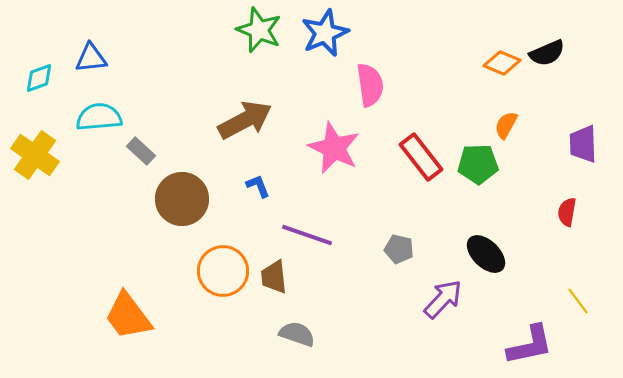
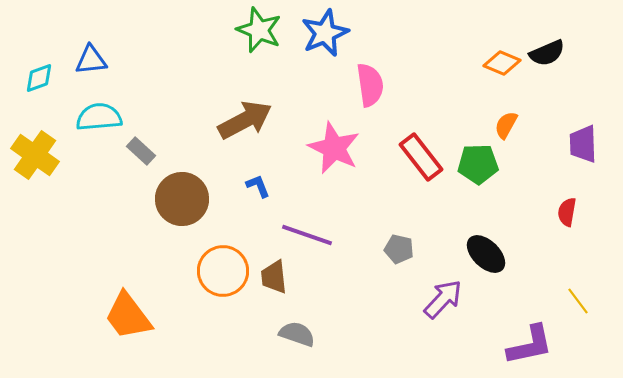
blue triangle: moved 2 px down
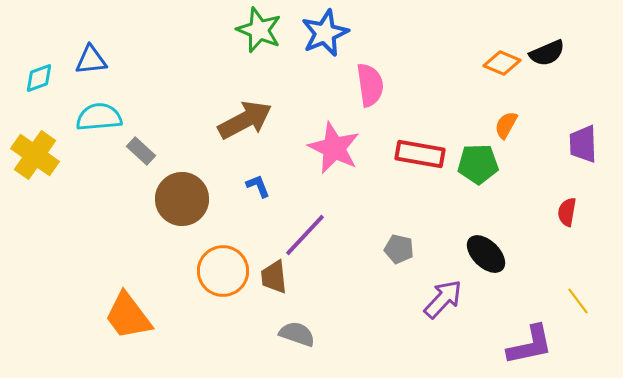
red rectangle: moved 1 px left, 3 px up; rotated 42 degrees counterclockwise
purple line: moved 2 px left; rotated 66 degrees counterclockwise
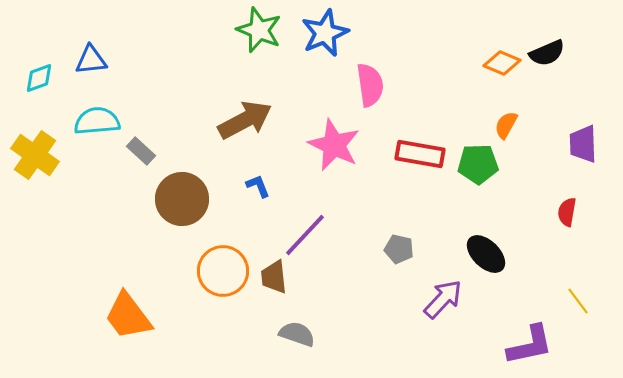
cyan semicircle: moved 2 px left, 4 px down
pink star: moved 3 px up
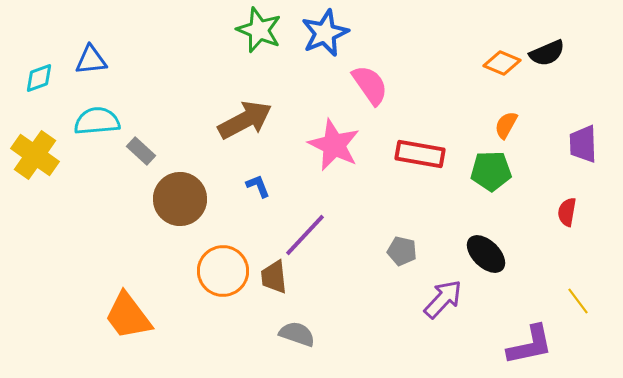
pink semicircle: rotated 27 degrees counterclockwise
green pentagon: moved 13 px right, 7 px down
brown circle: moved 2 px left
gray pentagon: moved 3 px right, 2 px down
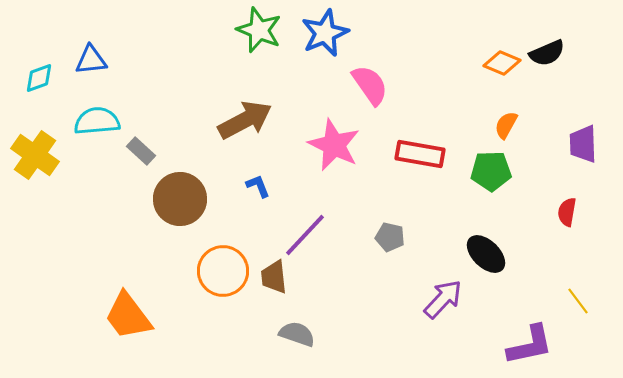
gray pentagon: moved 12 px left, 14 px up
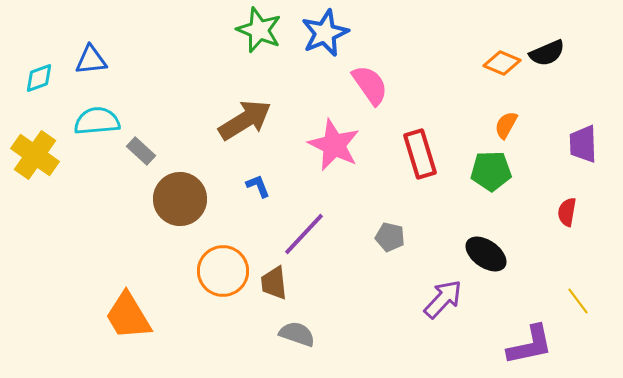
brown arrow: rotated 4 degrees counterclockwise
red rectangle: rotated 63 degrees clockwise
purple line: moved 1 px left, 1 px up
black ellipse: rotated 9 degrees counterclockwise
brown trapezoid: moved 6 px down
orange trapezoid: rotated 6 degrees clockwise
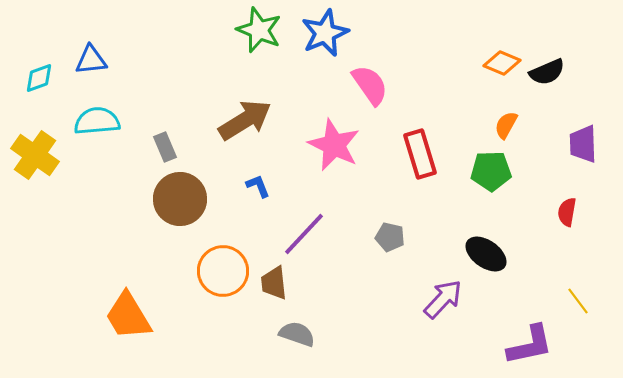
black semicircle: moved 19 px down
gray rectangle: moved 24 px right, 4 px up; rotated 24 degrees clockwise
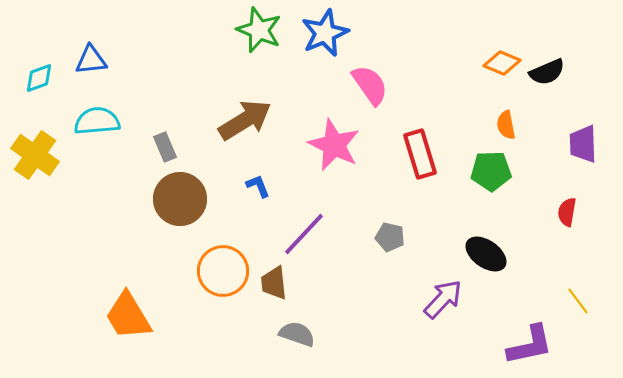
orange semicircle: rotated 40 degrees counterclockwise
